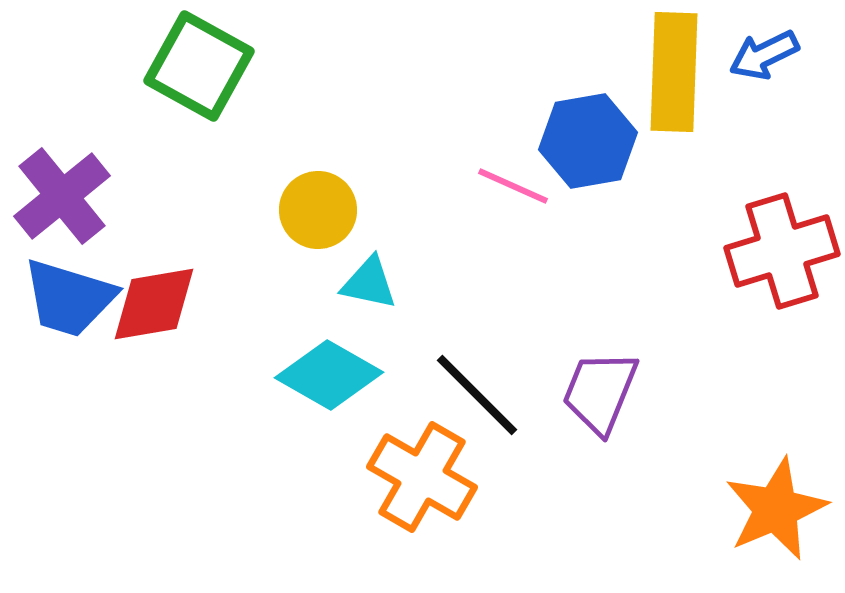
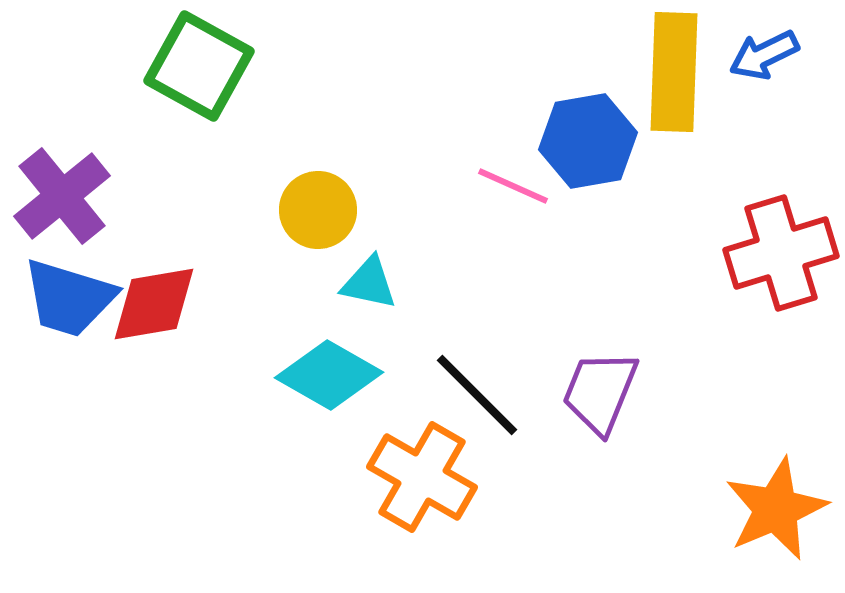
red cross: moved 1 px left, 2 px down
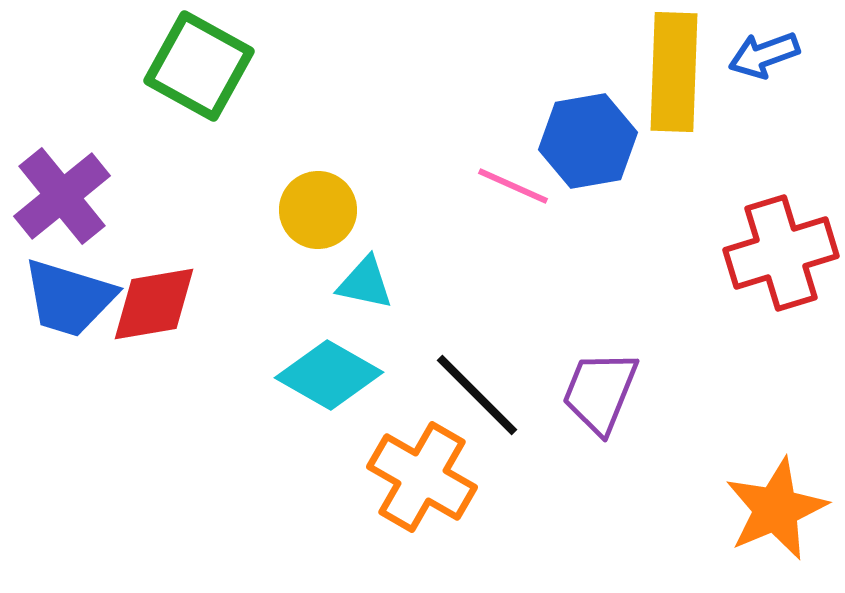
blue arrow: rotated 6 degrees clockwise
cyan triangle: moved 4 px left
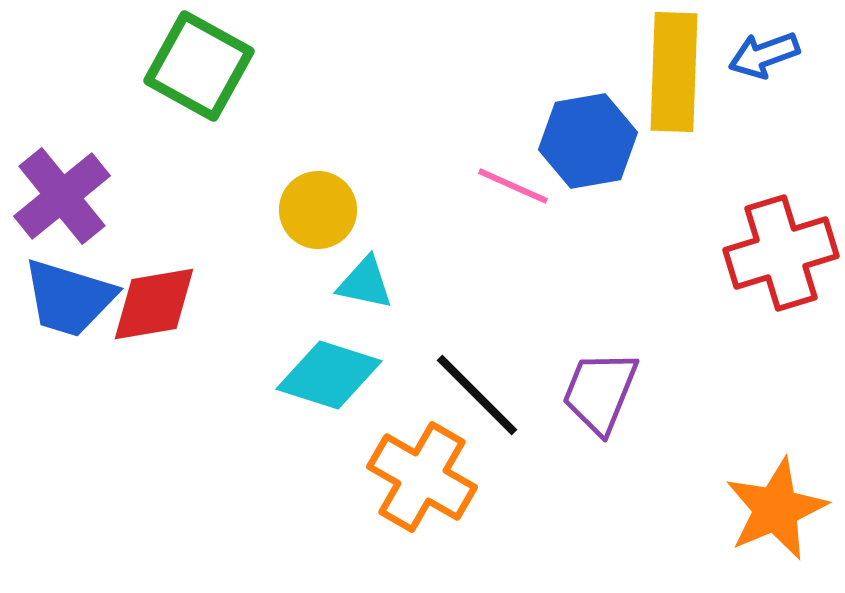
cyan diamond: rotated 12 degrees counterclockwise
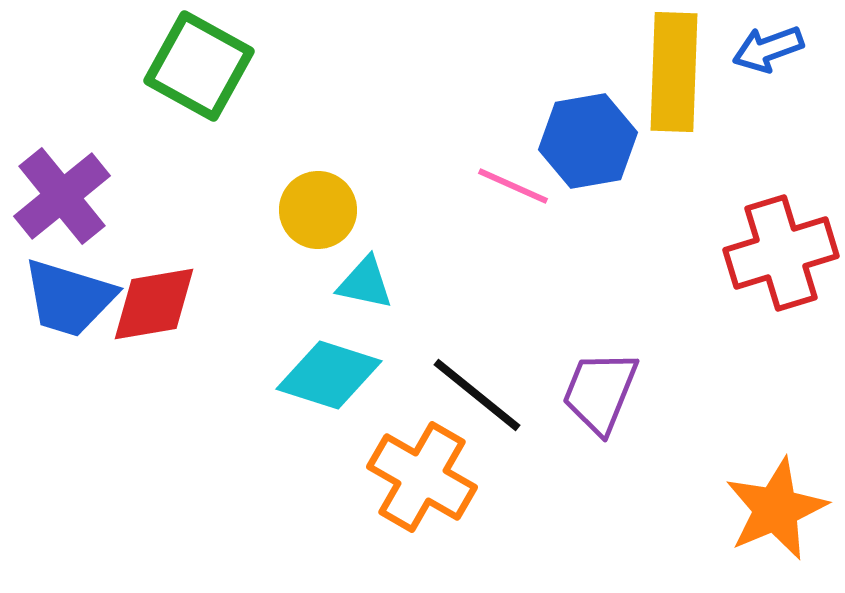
blue arrow: moved 4 px right, 6 px up
black line: rotated 6 degrees counterclockwise
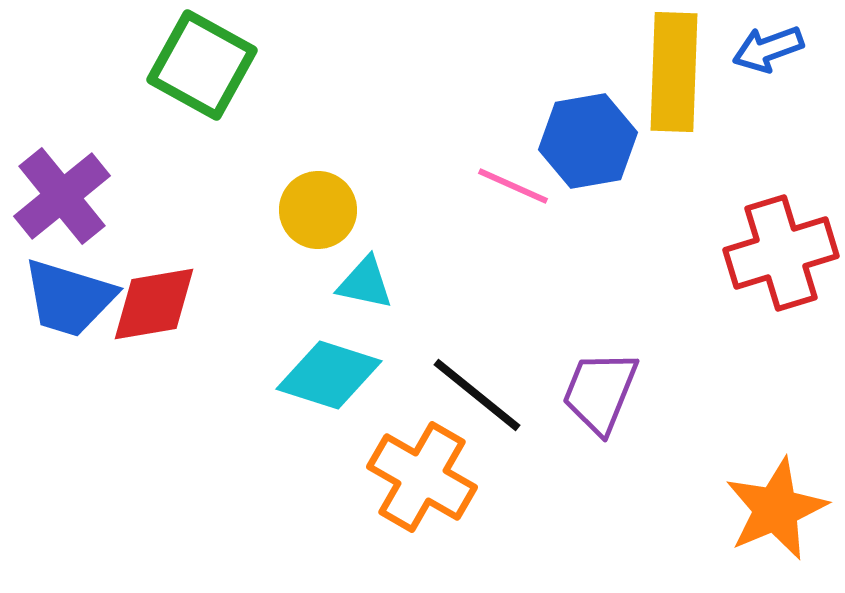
green square: moved 3 px right, 1 px up
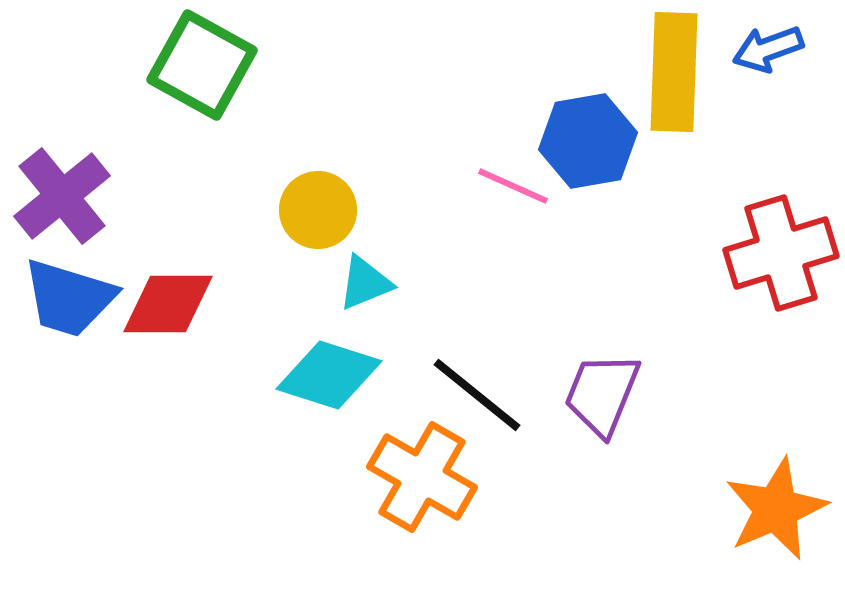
cyan triangle: rotated 34 degrees counterclockwise
red diamond: moved 14 px right; rotated 10 degrees clockwise
purple trapezoid: moved 2 px right, 2 px down
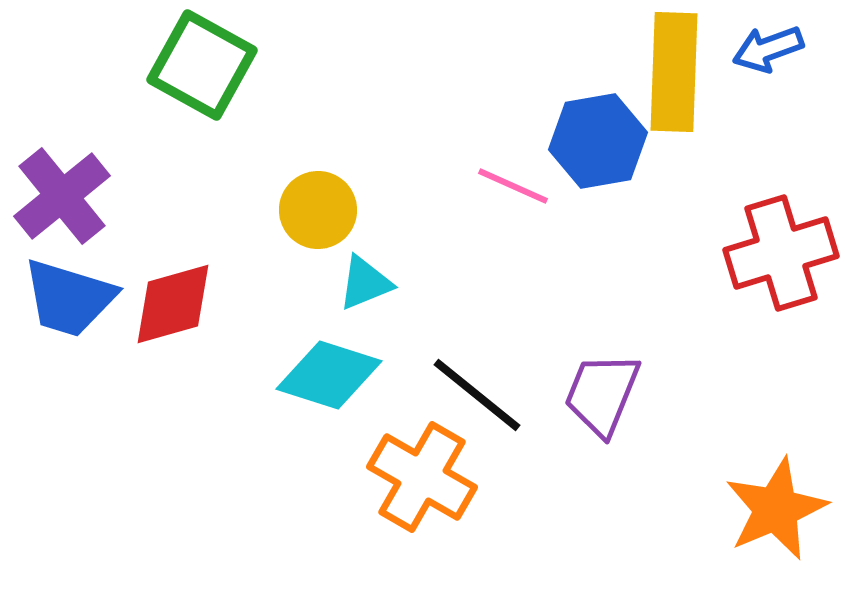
blue hexagon: moved 10 px right
red diamond: moved 5 px right; rotated 16 degrees counterclockwise
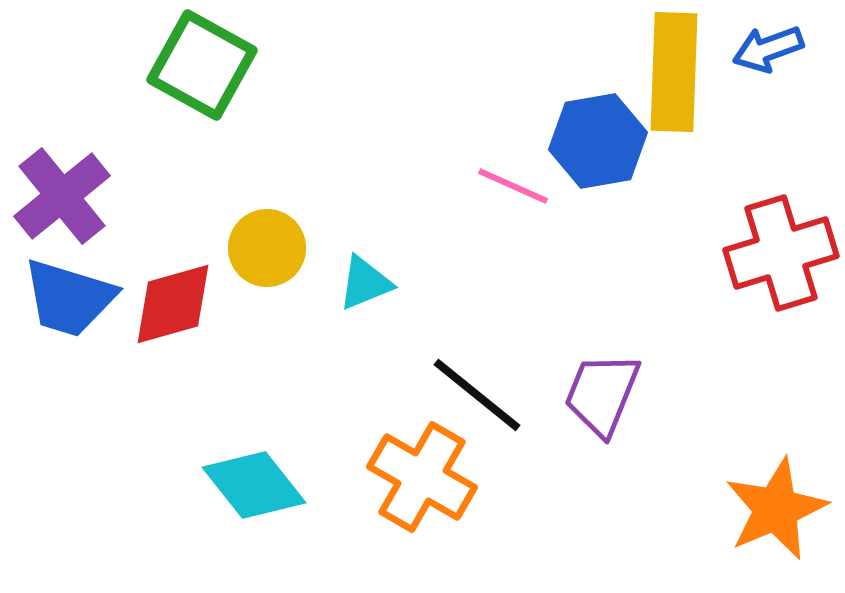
yellow circle: moved 51 px left, 38 px down
cyan diamond: moved 75 px left, 110 px down; rotated 34 degrees clockwise
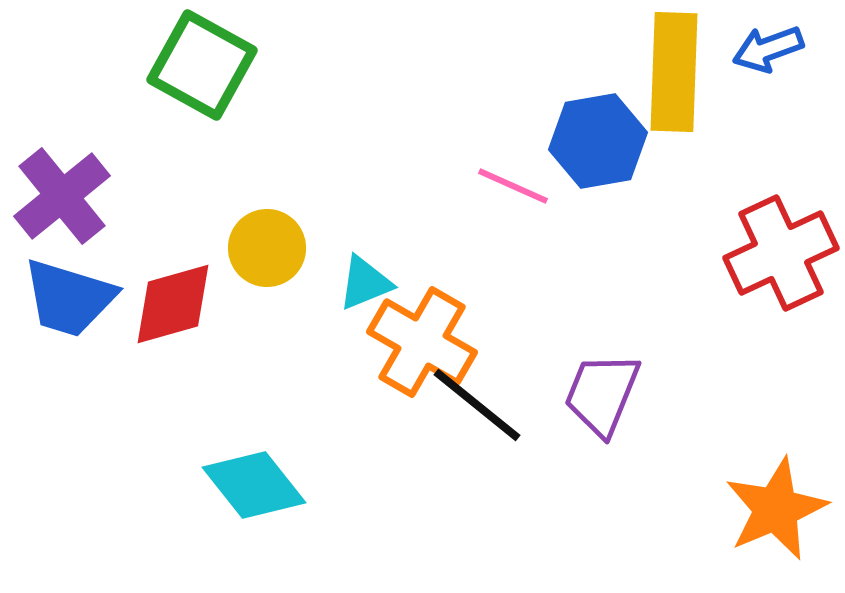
red cross: rotated 8 degrees counterclockwise
black line: moved 10 px down
orange cross: moved 135 px up
